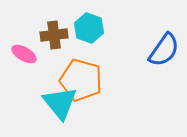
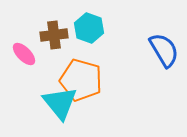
blue semicircle: rotated 66 degrees counterclockwise
pink ellipse: rotated 15 degrees clockwise
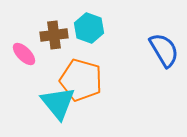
cyan triangle: moved 2 px left
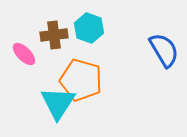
cyan triangle: rotated 12 degrees clockwise
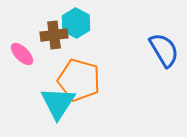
cyan hexagon: moved 13 px left, 5 px up; rotated 8 degrees clockwise
pink ellipse: moved 2 px left
orange pentagon: moved 2 px left
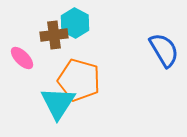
cyan hexagon: moved 1 px left
pink ellipse: moved 4 px down
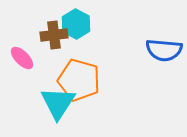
cyan hexagon: moved 1 px right, 1 px down
blue semicircle: rotated 126 degrees clockwise
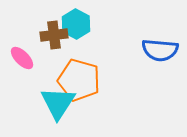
blue semicircle: moved 4 px left
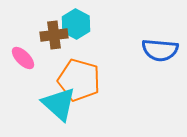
pink ellipse: moved 1 px right
cyan triangle: moved 1 px right, 1 px down; rotated 21 degrees counterclockwise
